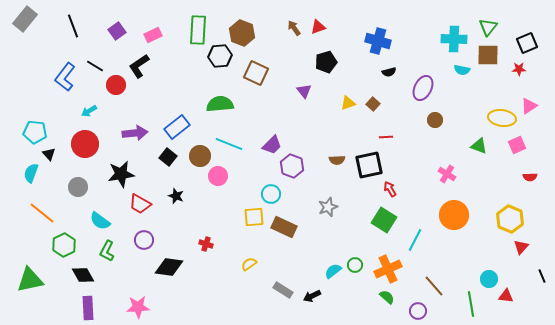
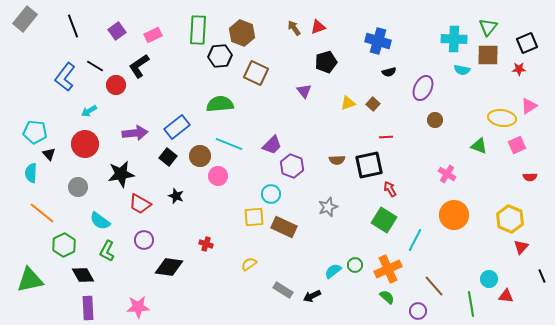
cyan semicircle at (31, 173): rotated 18 degrees counterclockwise
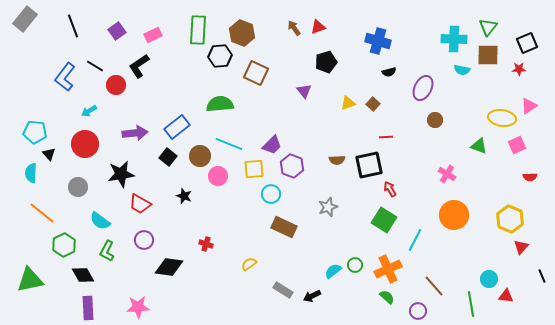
black star at (176, 196): moved 8 px right
yellow square at (254, 217): moved 48 px up
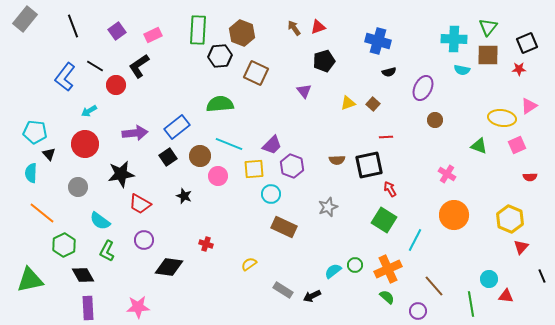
black pentagon at (326, 62): moved 2 px left, 1 px up
black square at (168, 157): rotated 18 degrees clockwise
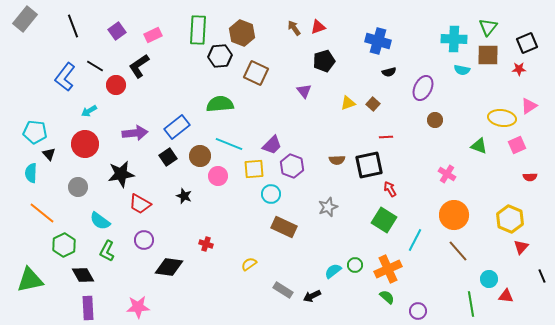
brown line at (434, 286): moved 24 px right, 35 px up
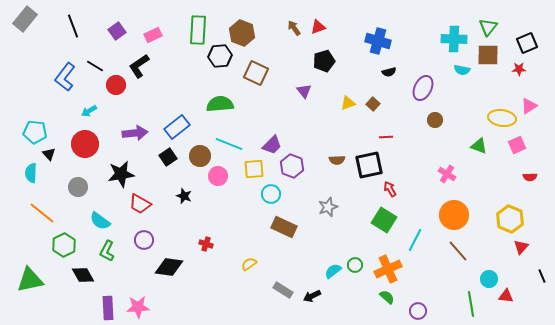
purple rectangle at (88, 308): moved 20 px right
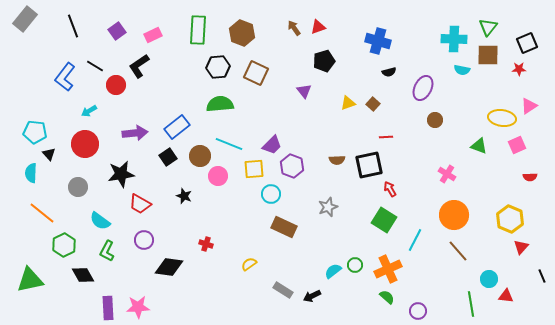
black hexagon at (220, 56): moved 2 px left, 11 px down
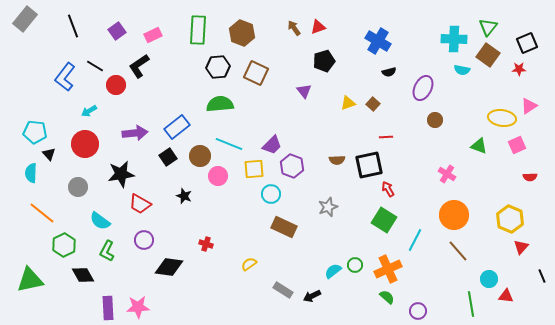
blue cross at (378, 41): rotated 15 degrees clockwise
brown square at (488, 55): rotated 35 degrees clockwise
red arrow at (390, 189): moved 2 px left
